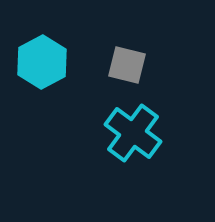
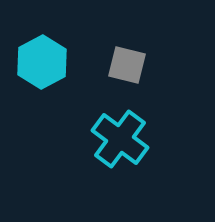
cyan cross: moved 13 px left, 6 px down
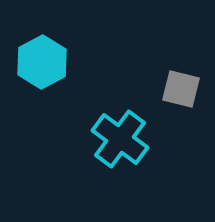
gray square: moved 54 px right, 24 px down
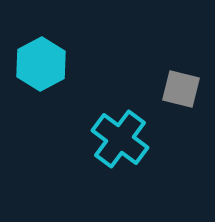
cyan hexagon: moved 1 px left, 2 px down
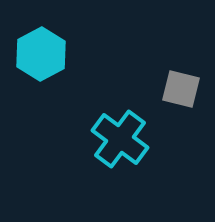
cyan hexagon: moved 10 px up
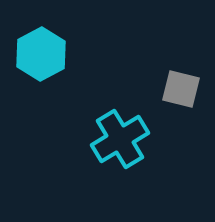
cyan cross: rotated 22 degrees clockwise
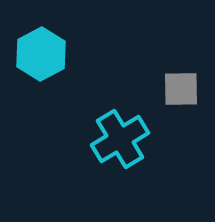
gray square: rotated 15 degrees counterclockwise
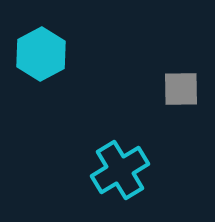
cyan cross: moved 31 px down
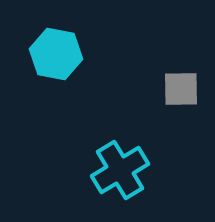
cyan hexagon: moved 15 px right; rotated 21 degrees counterclockwise
